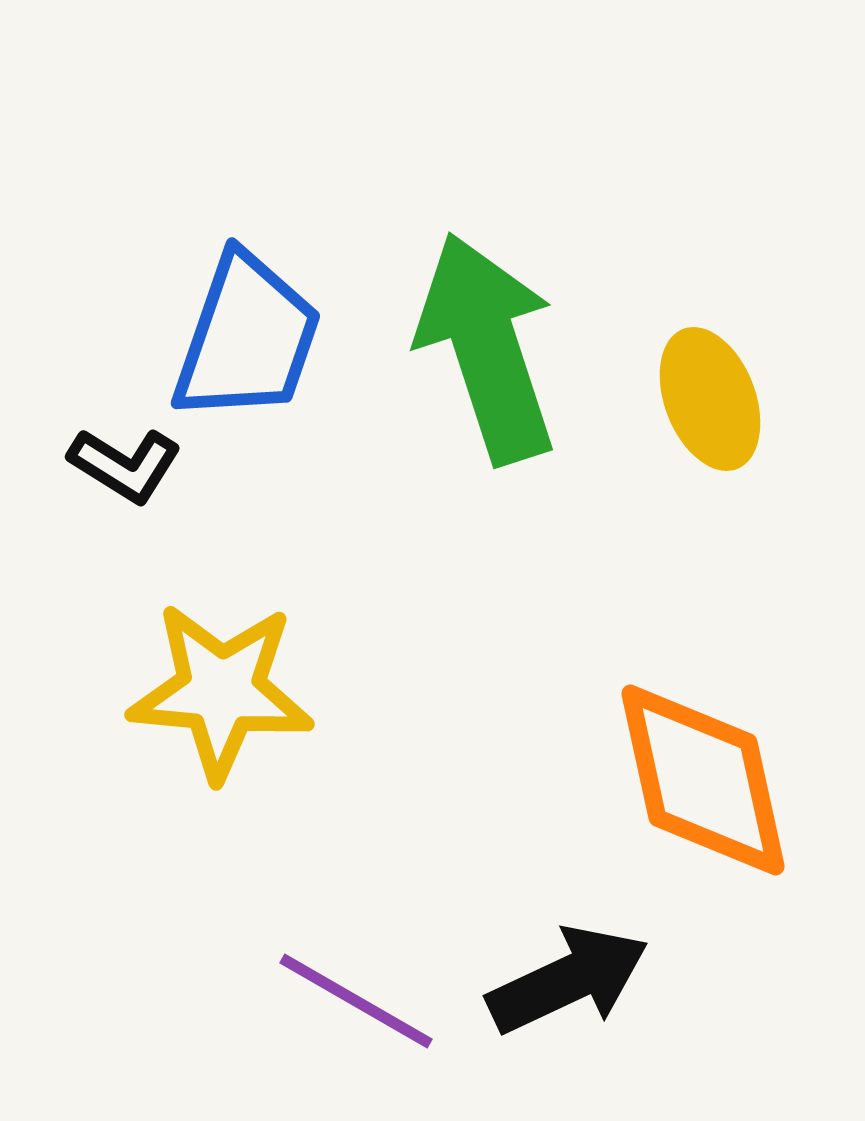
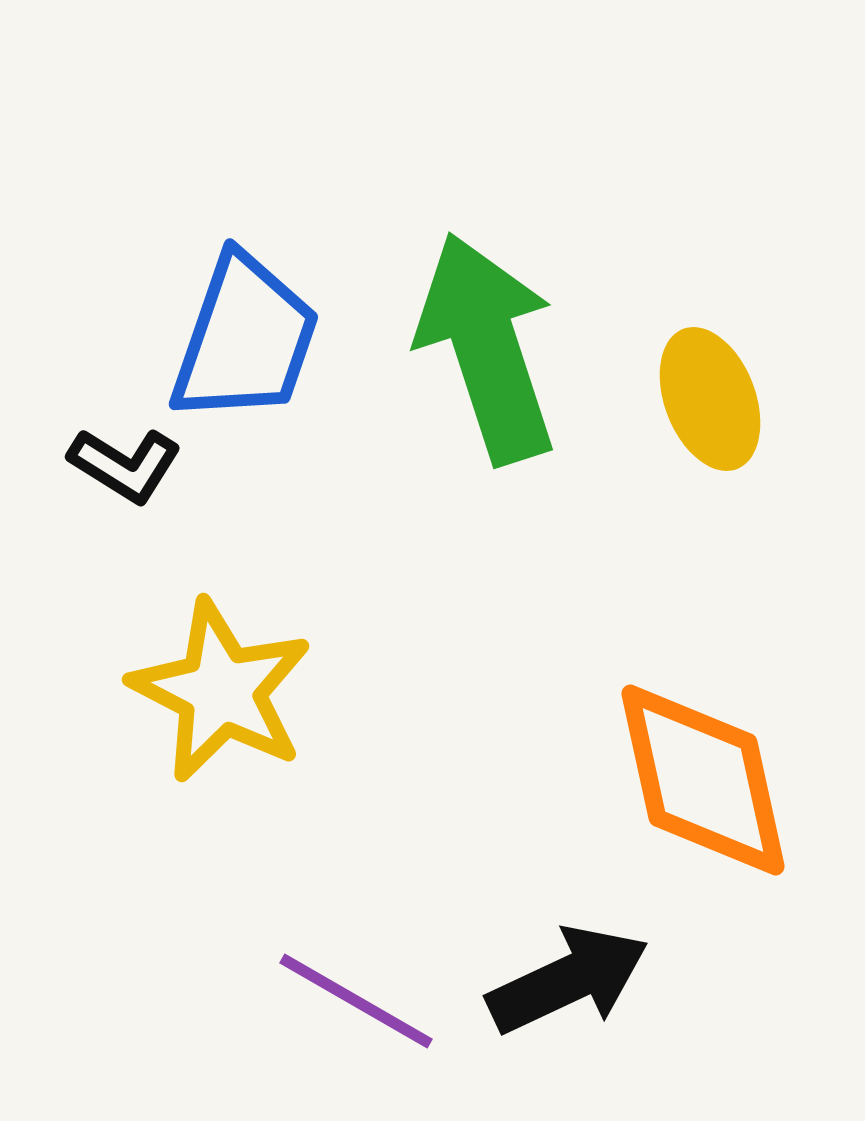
blue trapezoid: moved 2 px left, 1 px down
yellow star: rotated 22 degrees clockwise
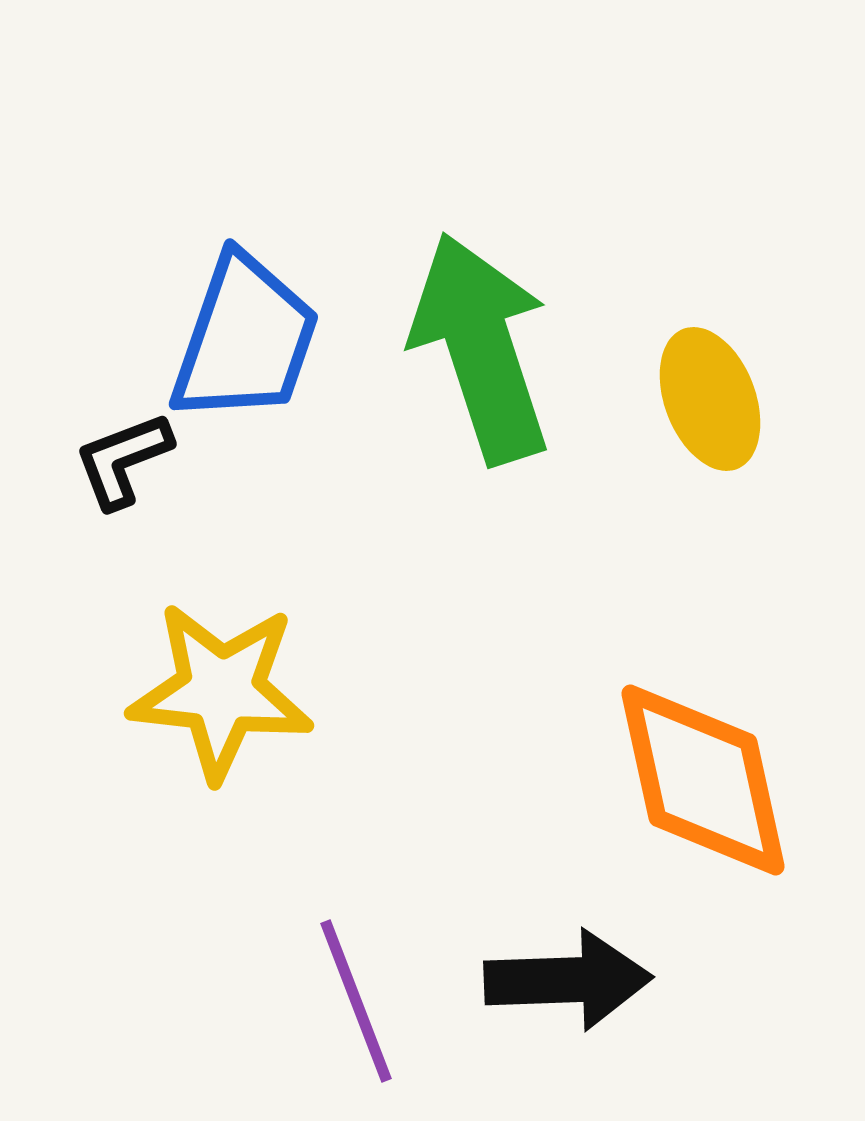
green arrow: moved 6 px left
black L-shape: moved 2 px left, 5 px up; rotated 127 degrees clockwise
yellow star: rotated 21 degrees counterclockwise
black arrow: rotated 23 degrees clockwise
purple line: rotated 39 degrees clockwise
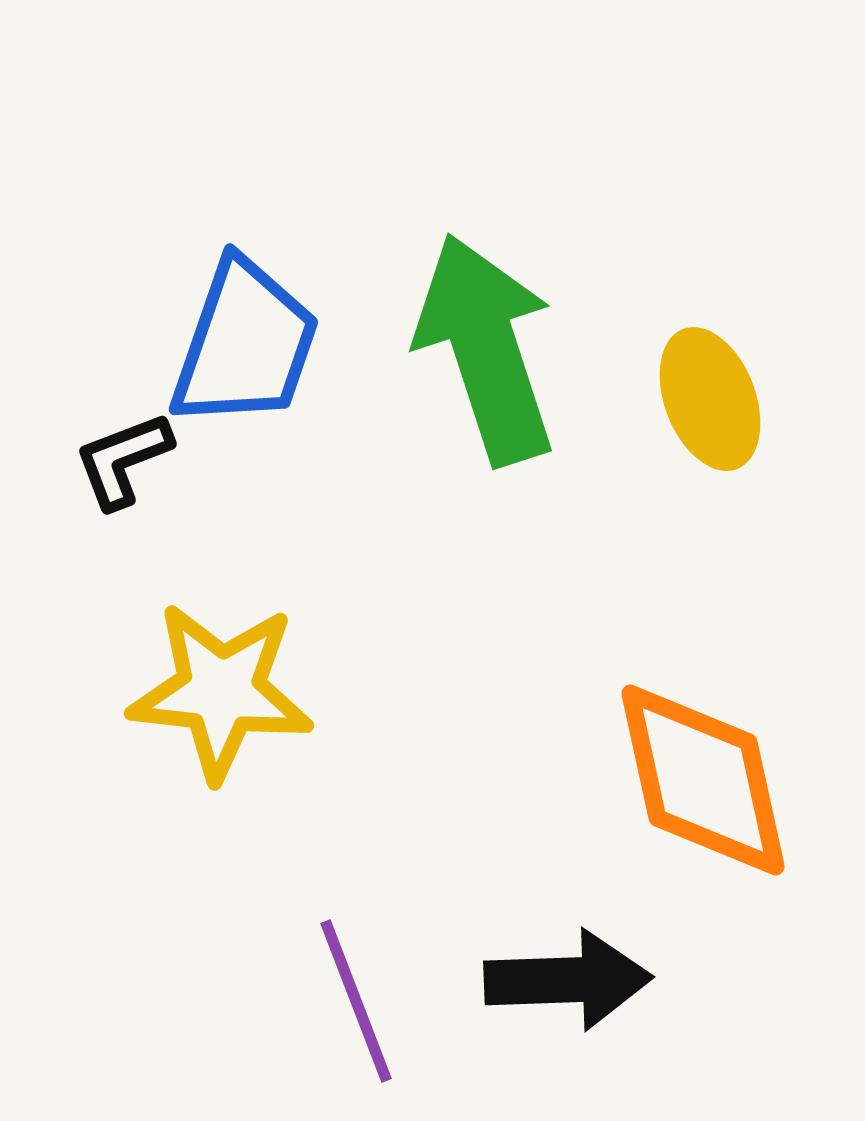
blue trapezoid: moved 5 px down
green arrow: moved 5 px right, 1 px down
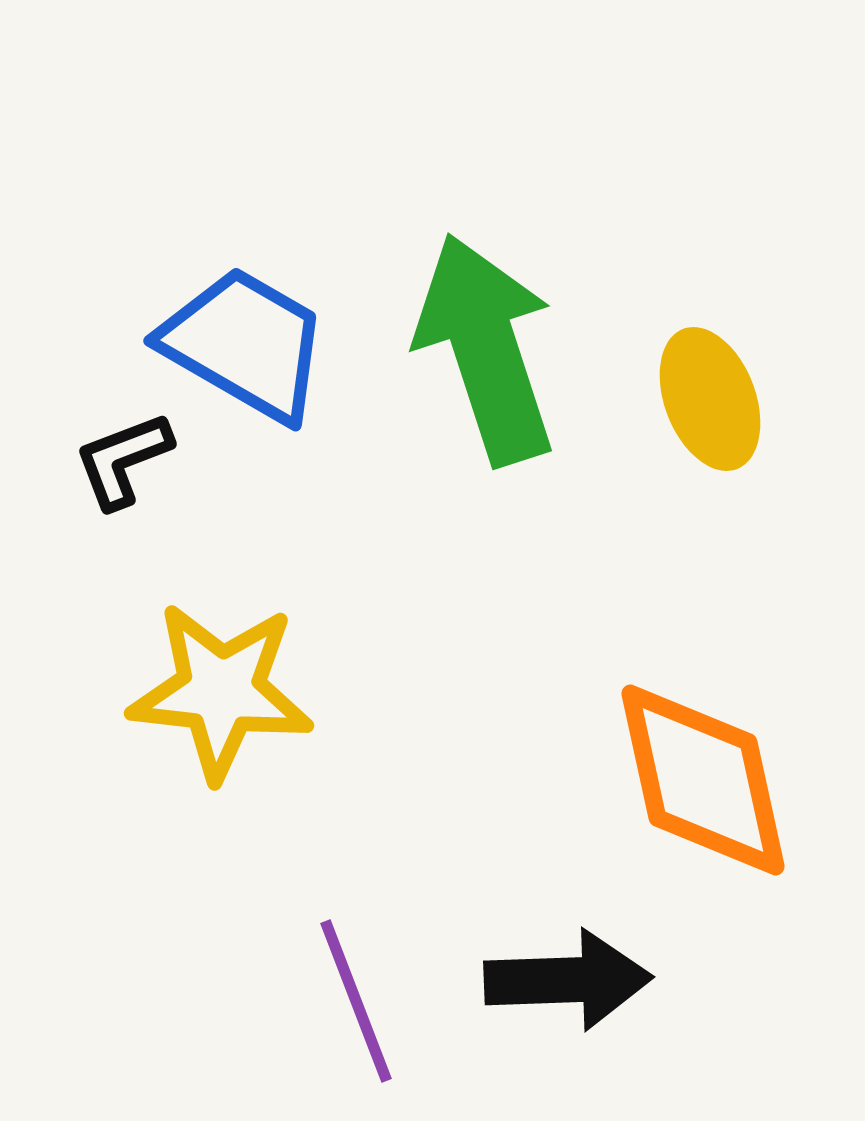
blue trapezoid: rotated 79 degrees counterclockwise
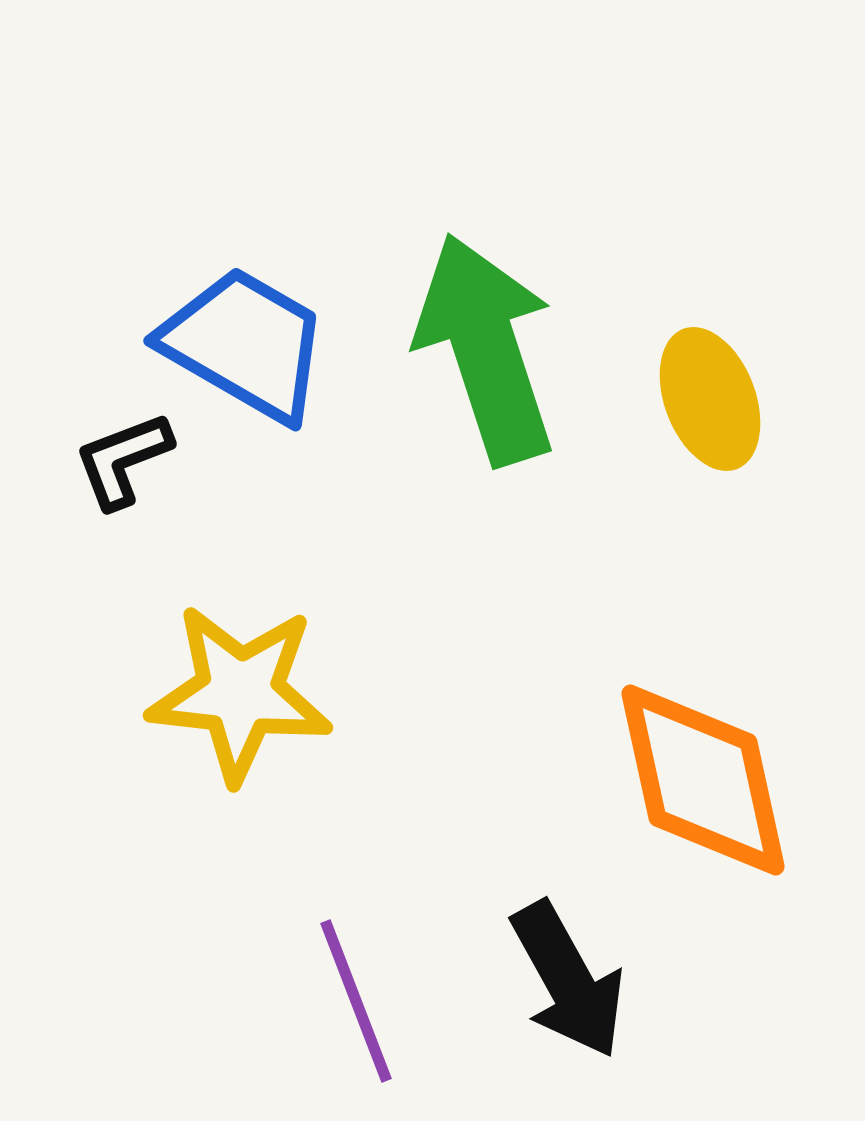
yellow star: moved 19 px right, 2 px down
black arrow: rotated 63 degrees clockwise
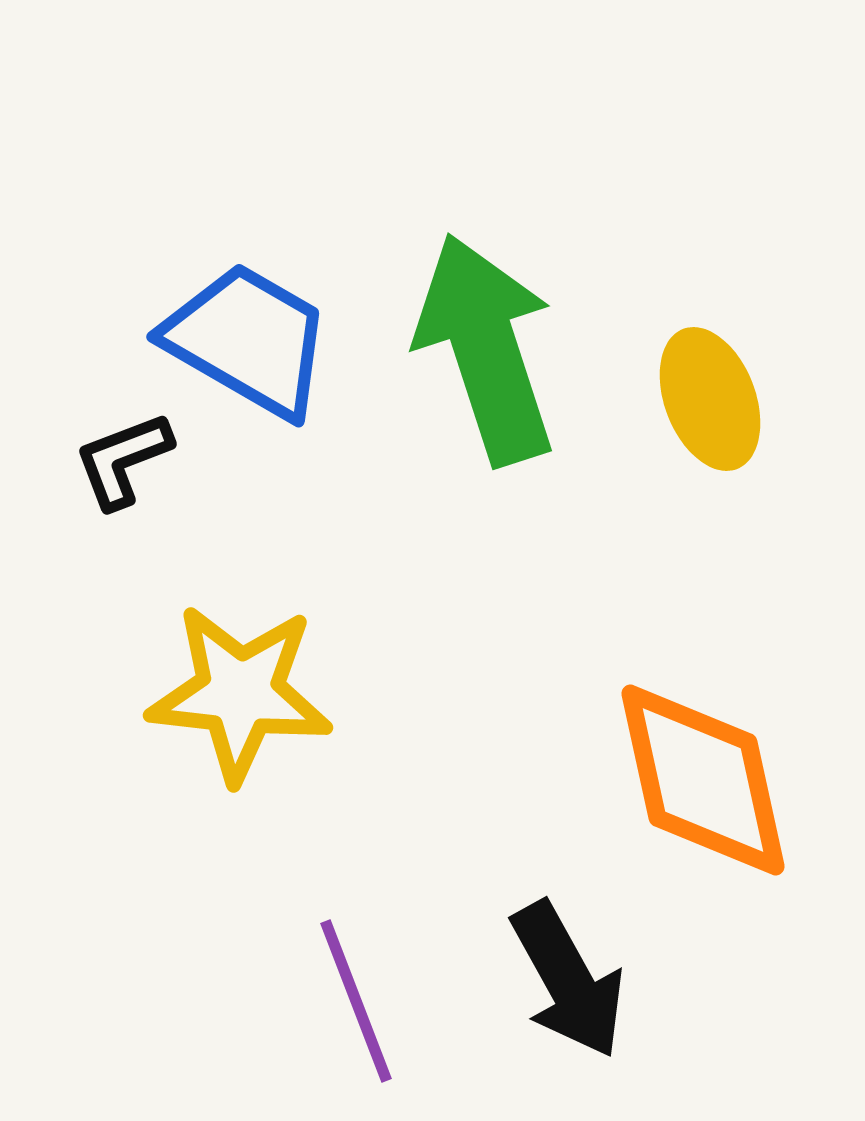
blue trapezoid: moved 3 px right, 4 px up
